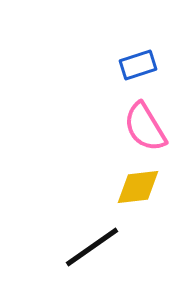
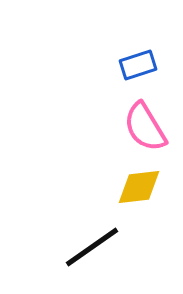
yellow diamond: moved 1 px right
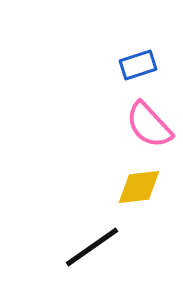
pink semicircle: moved 4 px right, 2 px up; rotated 12 degrees counterclockwise
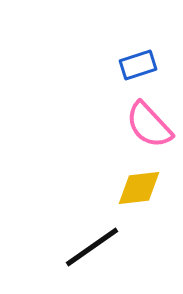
yellow diamond: moved 1 px down
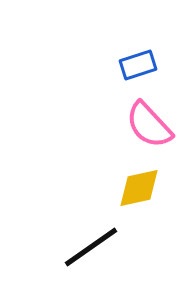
yellow diamond: rotated 6 degrees counterclockwise
black line: moved 1 px left
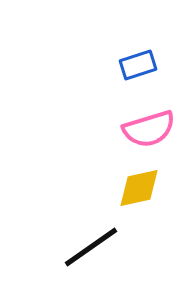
pink semicircle: moved 4 px down; rotated 64 degrees counterclockwise
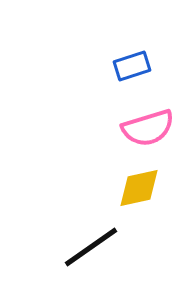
blue rectangle: moved 6 px left, 1 px down
pink semicircle: moved 1 px left, 1 px up
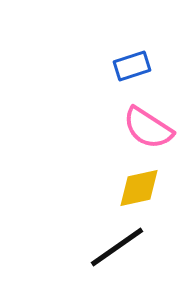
pink semicircle: rotated 50 degrees clockwise
black line: moved 26 px right
